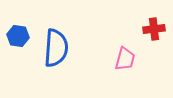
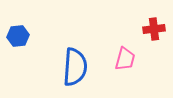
blue hexagon: rotated 15 degrees counterclockwise
blue semicircle: moved 19 px right, 19 px down
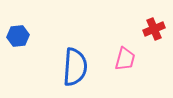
red cross: rotated 15 degrees counterclockwise
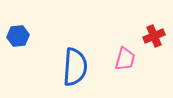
red cross: moved 7 px down
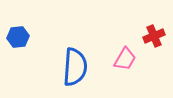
blue hexagon: moved 1 px down
pink trapezoid: rotated 15 degrees clockwise
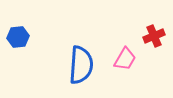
blue semicircle: moved 6 px right, 2 px up
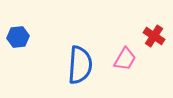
red cross: rotated 35 degrees counterclockwise
blue semicircle: moved 1 px left
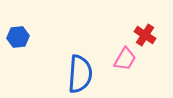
red cross: moved 9 px left, 1 px up
blue semicircle: moved 9 px down
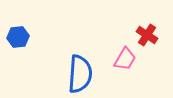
red cross: moved 2 px right
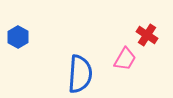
blue hexagon: rotated 25 degrees counterclockwise
